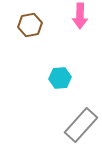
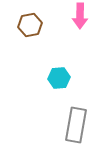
cyan hexagon: moved 1 px left
gray rectangle: moved 5 px left; rotated 32 degrees counterclockwise
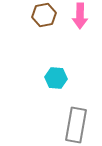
brown hexagon: moved 14 px right, 10 px up
cyan hexagon: moved 3 px left; rotated 10 degrees clockwise
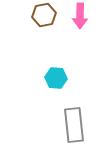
gray rectangle: moved 2 px left; rotated 16 degrees counterclockwise
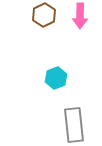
brown hexagon: rotated 15 degrees counterclockwise
cyan hexagon: rotated 25 degrees counterclockwise
